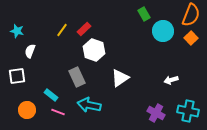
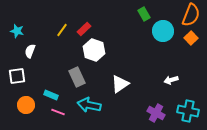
white triangle: moved 6 px down
cyan rectangle: rotated 16 degrees counterclockwise
orange circle: moved 1 px left, 5 px up
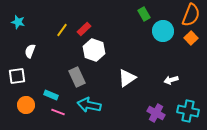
cyan star: moved 1 px right, 9 px up
white triangle: moved 7 px right, 6 px up
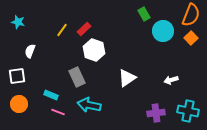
orange circle: moved 7 px left, 1 px up
purple cross: rotated 36 degrees counterclockwise
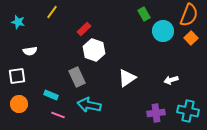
orange semicircle: moved 2 px left
yellow line: moved 10 px left, 18 px up
white semicircle: rotated 120 degrees counterclockwise
pink line: moved 3 px down
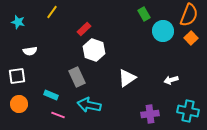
purple cross: moved 6 px left, 1 px down
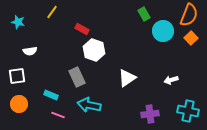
red rectangle: moved 2 px left; rotated 72 degrees clockwise
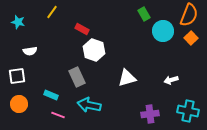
white triangle: rotated 18 degrees clockwise
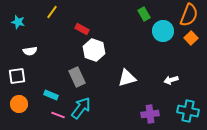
cyan arrow: moved 8 px left, 3 px down; rotated 115 degrees clockwise
